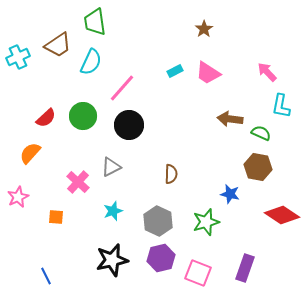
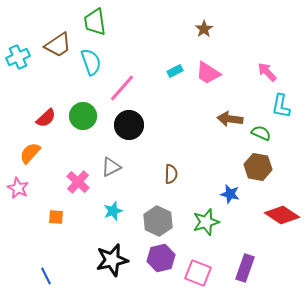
cyan semicircle: rotated 44 degrees counterclockwise
pink star: moved 9 px up; rotated 20 degrees counterclockwise
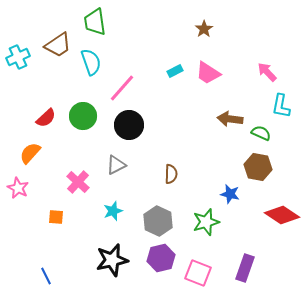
gray triangle: moved 5 px right, 2 px up
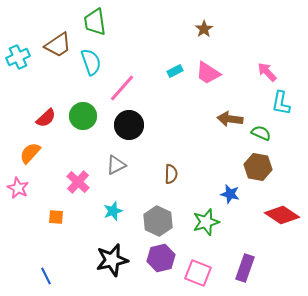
cyan L-shape: moved 3 px up
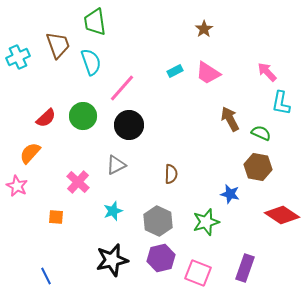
brown trapezoid: rotated 76 degrees counterclockwise
brown arrow: rotated 55 degrees clockwise
pink star: moved 1 px left, 2 px up
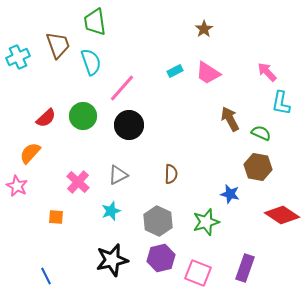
gray triangle: moved 2 px right, 10 px down
cyan star: moved 2 px left
